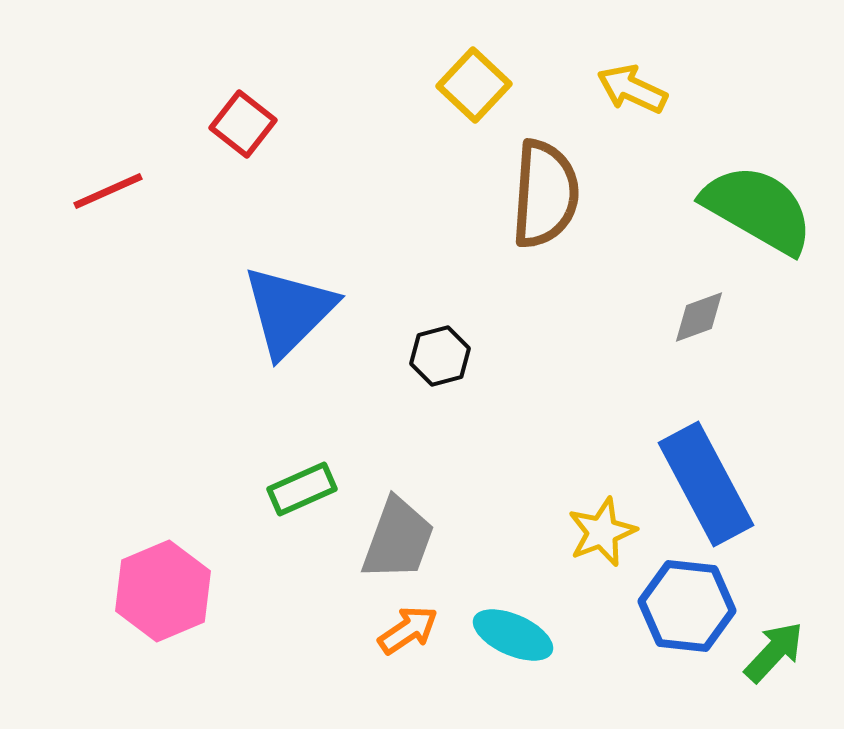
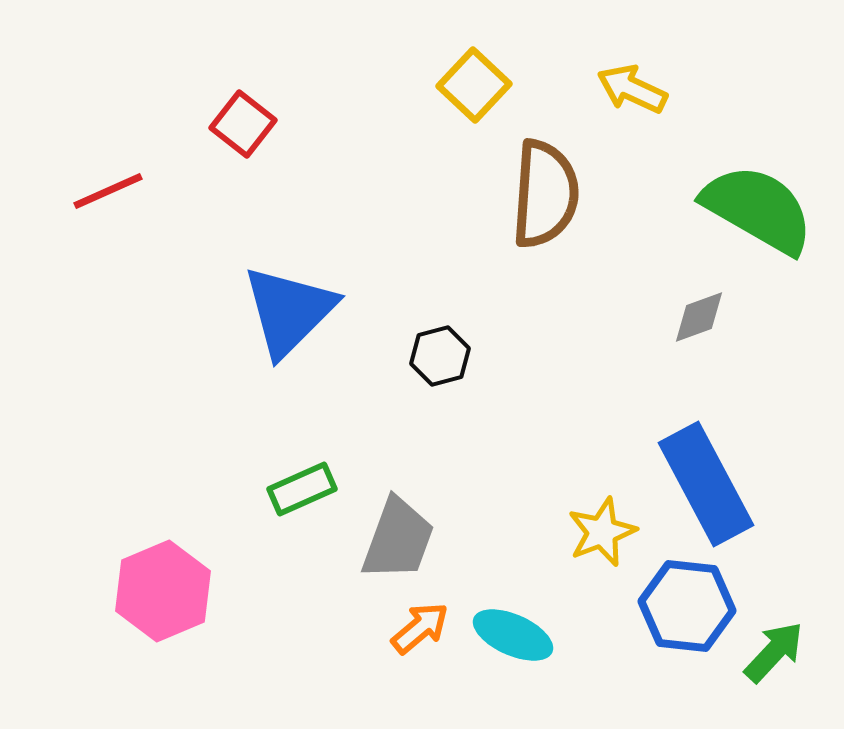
orange arrow: moved 12 px right, 2 px up; rotated 6 degrees counterclockwise
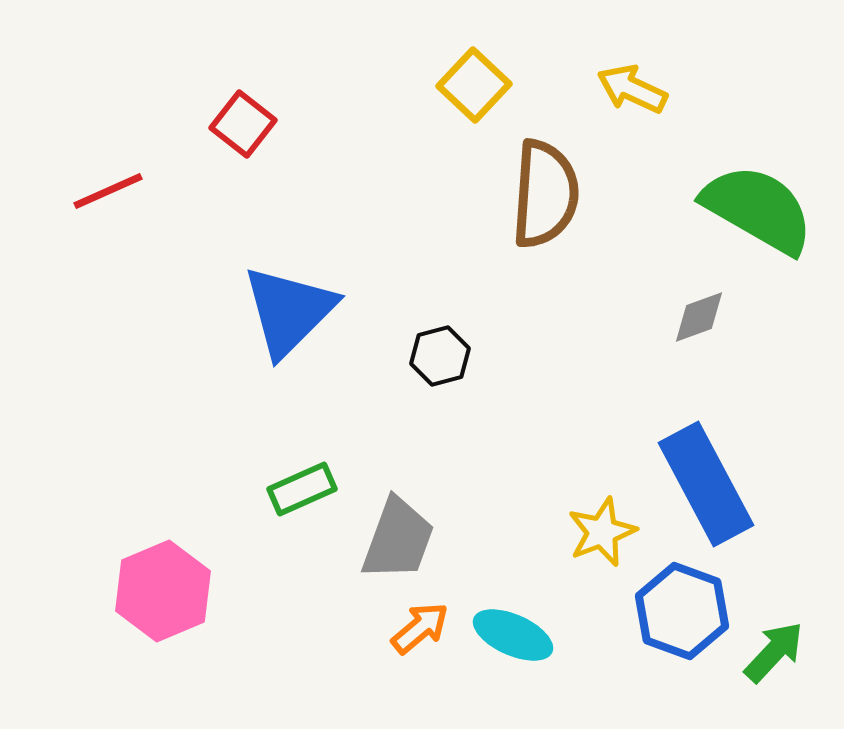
blue hexagon: moved 5 px left, 5 px down; rotated 14 degrees clockwise
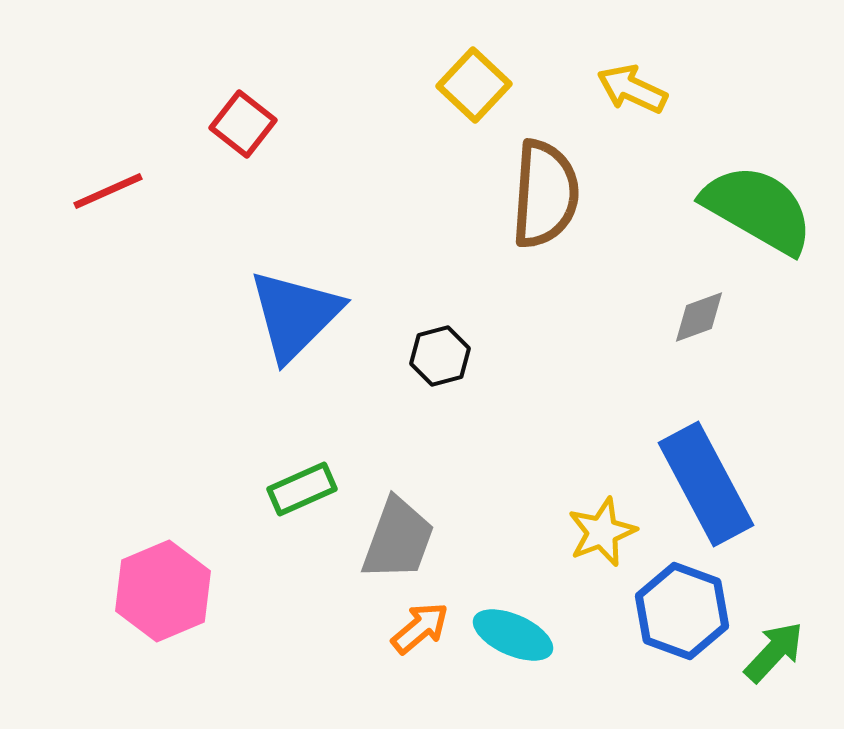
blue triangle: moved 6 px right, 4 px down
